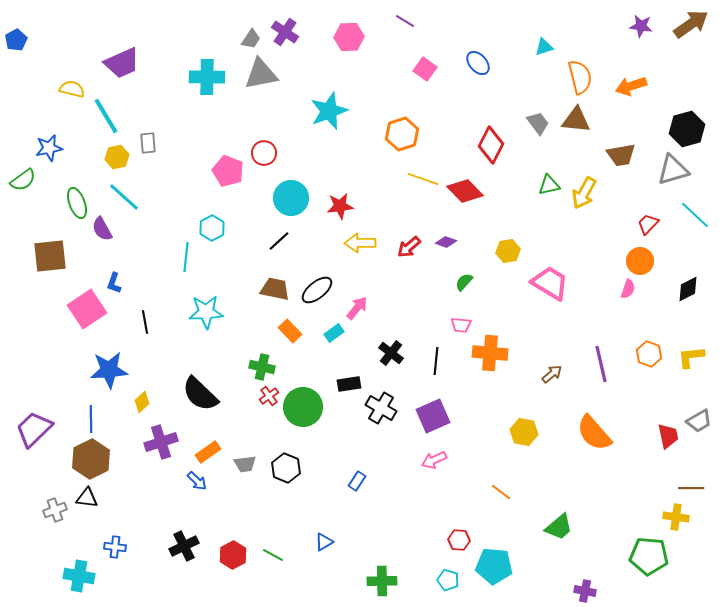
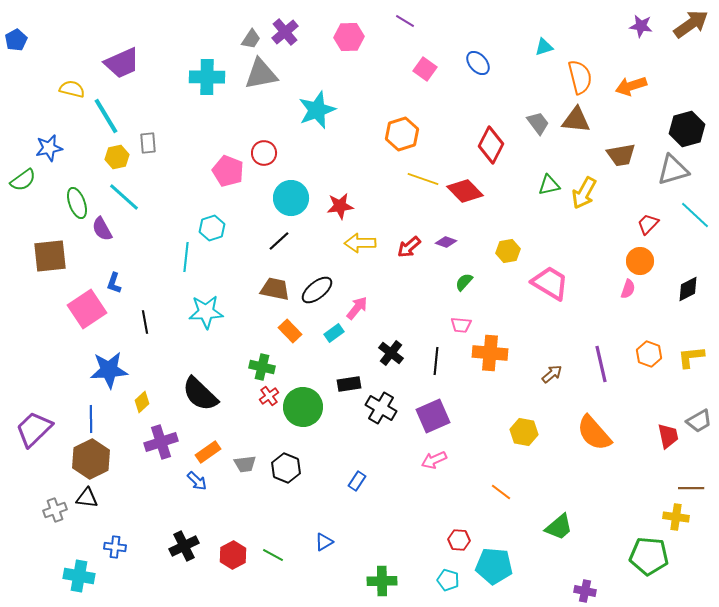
purple cross at (285, 32): rotated 16 degrees clockwise
cyan star at (329, 111): moved 12 px left, 1 px up
cyan hexagon at (212, 228): rotated 10 degrees clockwise
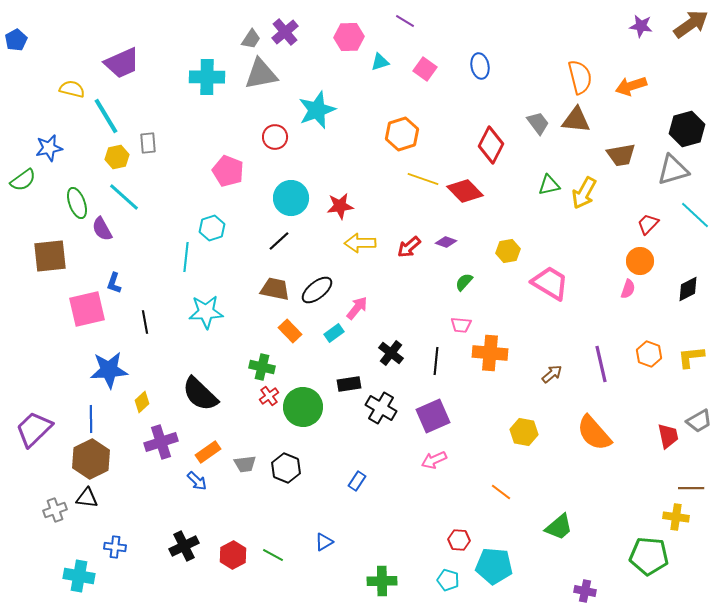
cyan triangle at (544, 47): moved 164 px left, 15 px down
blue ellipse at (478, 63): moved 2 px right, 3 px down; rotated 30 degrees clockwise
red circle at (264, 153): moved 11 px right, 16 px up
pink square at (87, 309): rotated 21 degrees clockwise
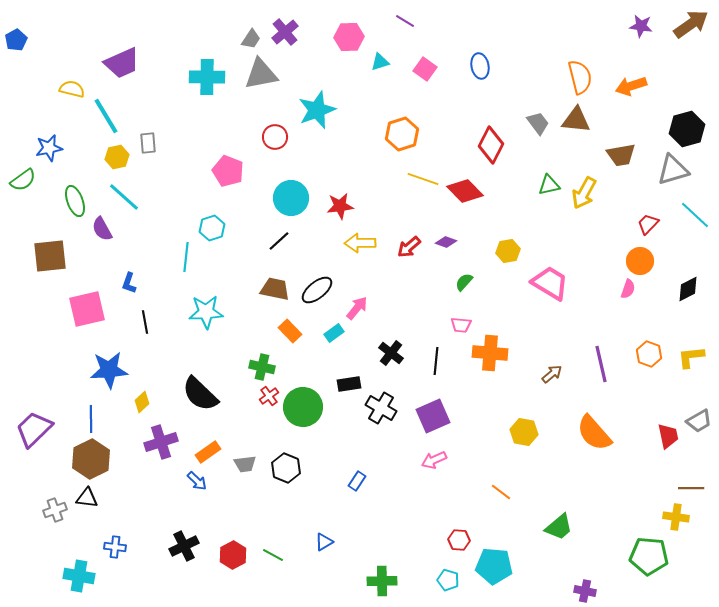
green ellipse at (77, 203): moved 2 px left, 2 px up
blue L-shape at (114, 283): moved 15 px right
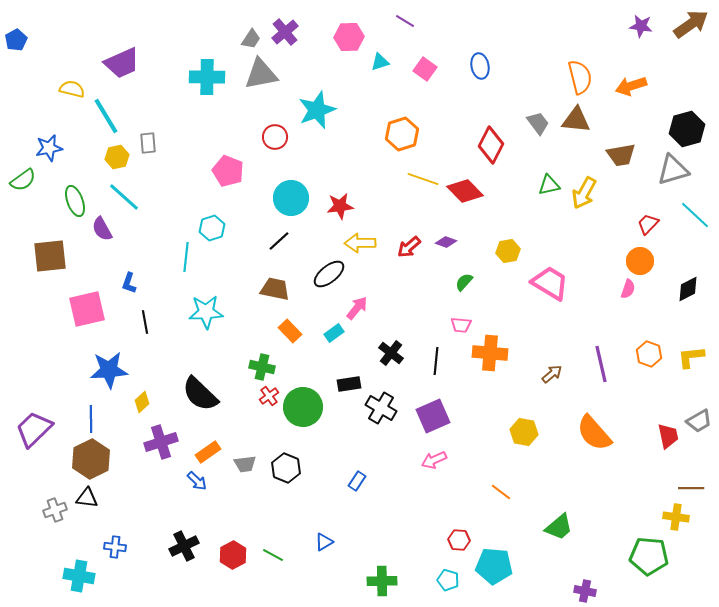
black ellipse at (317, 290): moved 12 px right, 16 px up
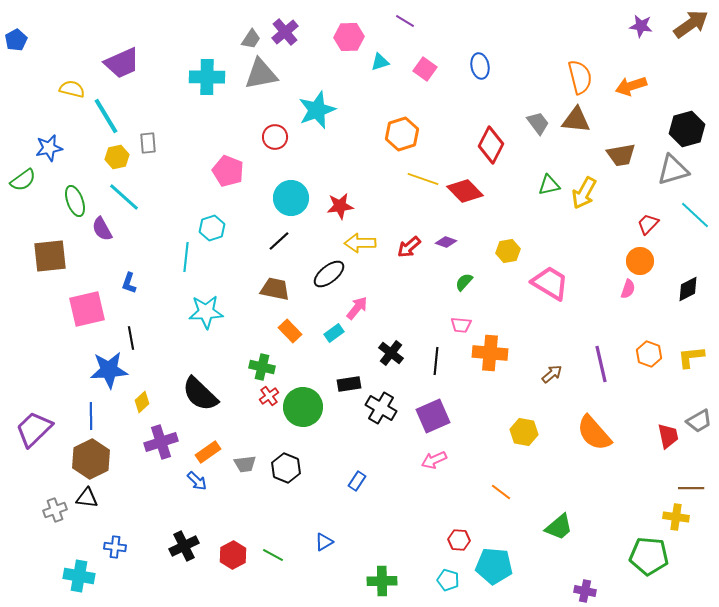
black line at (145, 322): moved 14 px left, 16 px down
blue line at (91, 419): moved 3 px up
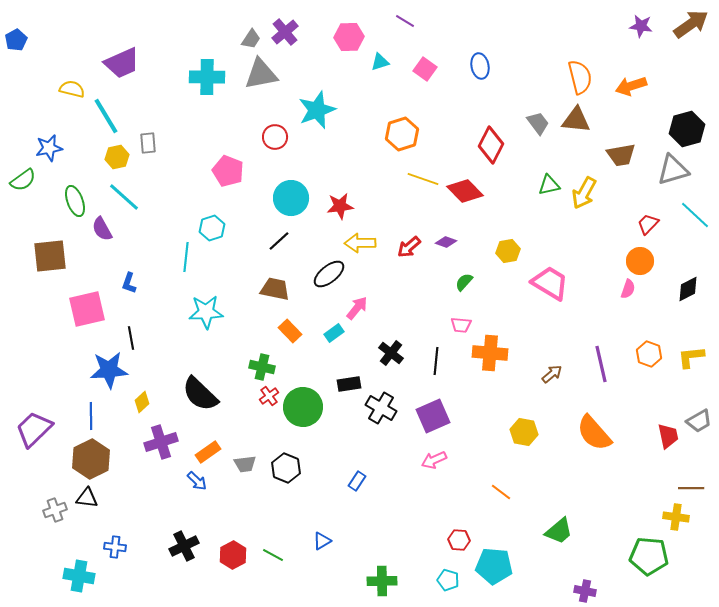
green trapezoid at (559, 527): moved 4 px down
blue triangle at (324, 542): moved 2 px left, 1 px up
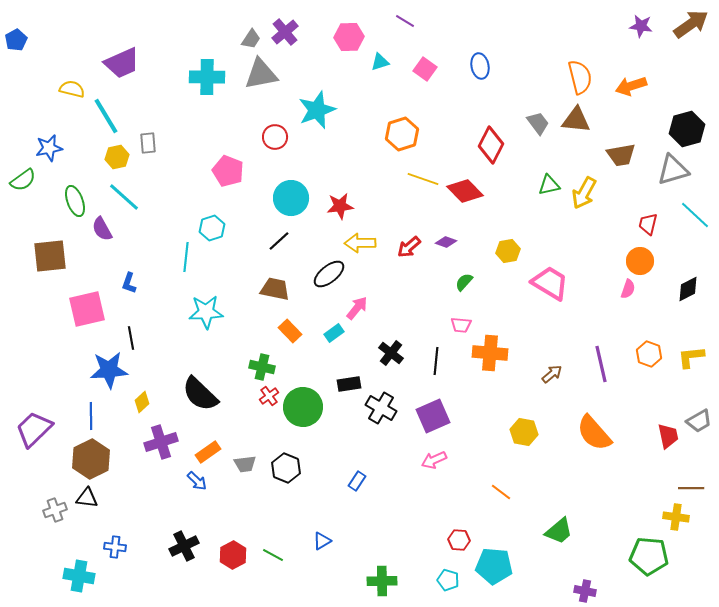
red trapezoid at (648, 224): rotated 30 degrees counterclockwise
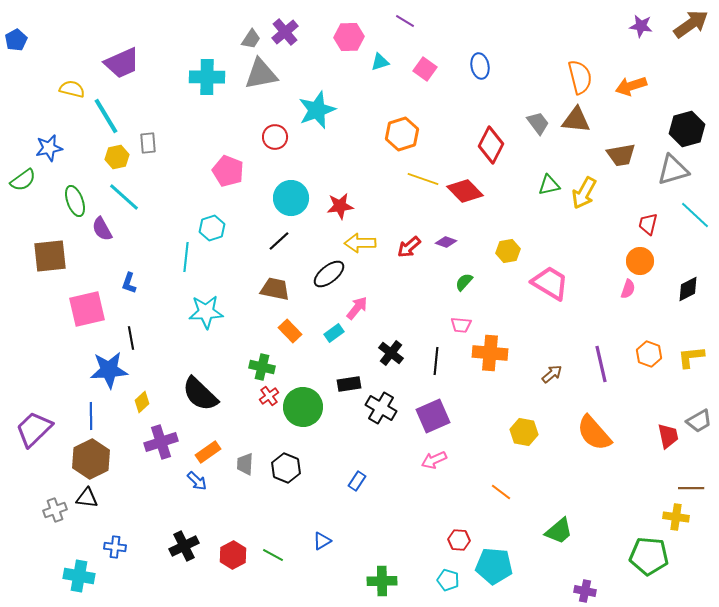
gray trapezoid at (245, 464): rotated 100 degrees clockwise
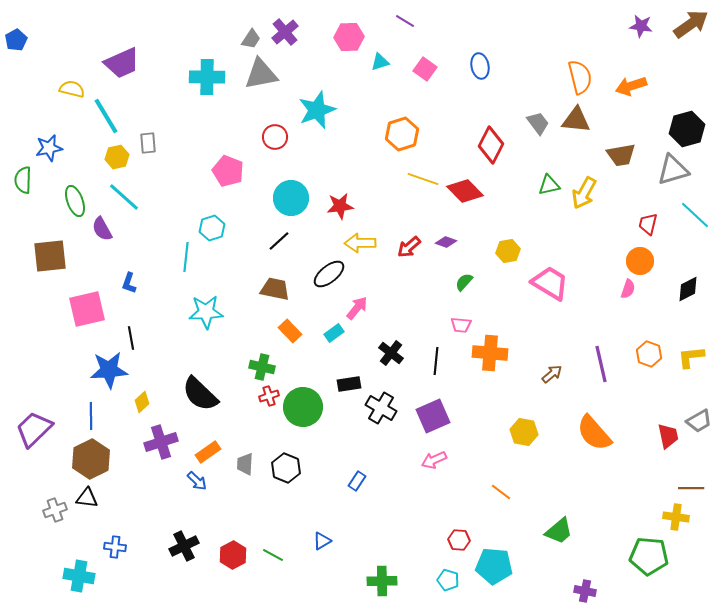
green semicircle at (23, 180): rotated 128 degrees clockwise
red cross at (269, 396): rotated 18 degrees clockwise
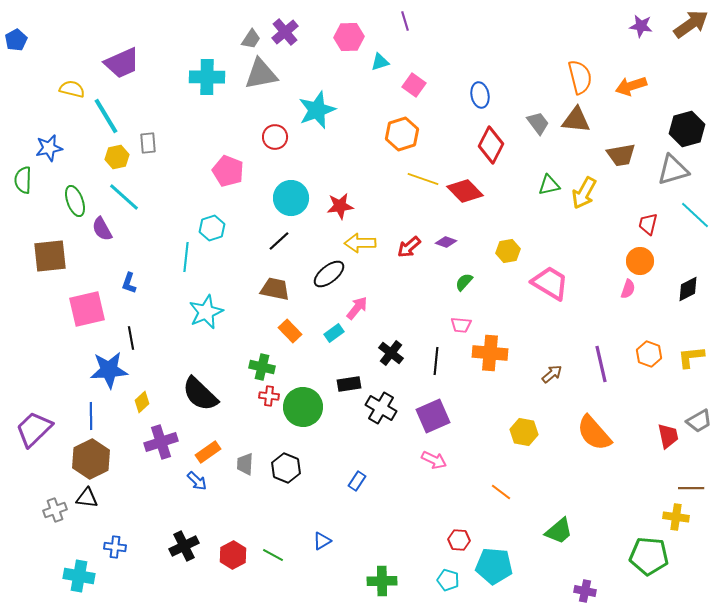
purple line at (405, 21): rotated 42 degrees clockwise
blue ellipse at (480, 66): moved 29 px down
pink square at (425, 69): moved 11 px left, 16 px down
cyan star at (206, 312): rotated 20 degrees counterclockwise
red cross at (269, 396): rotated 24 degrees clockwise
pink arrow at (434, 460): rotated 130 degrees counterclockwise
